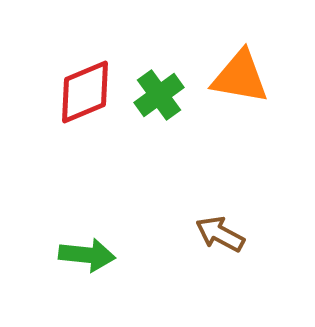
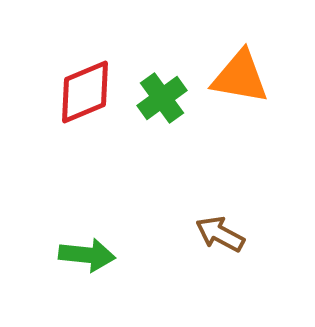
green cross: moved 3 px right, 3 px down
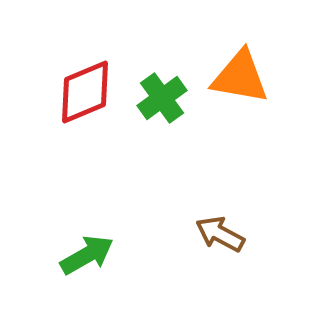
green arrow: rotated 36 degrees counterclockwise
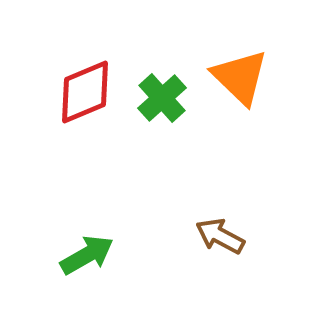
orange triangle: rotated 34 degrees clockwise
green cross: rotated 6 degrees counterclockwise
brown arrow: moved 2 px down
